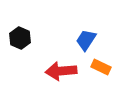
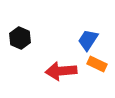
blue trapezoid: moved 2 px right
orange rectangle: moved 4 px left, 3 px up
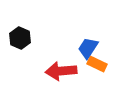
blue trapezoid: moved 8 px down
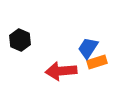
black hexagon: moved 2 px down
orange rectangle: moved 2 px up; rotated 42 degrees counterclockwise
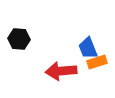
black hexagon: moved 1 px left, 1 px up; rotated 20 degrees counterclockwise
blue trapezoid: rotated 55 degrees counterclockwise
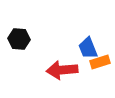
orange rectangle: moved 3 px right
red arrow: moved 1 px right, 1 px up
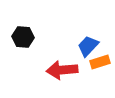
black hexagon: moved 4 px right, 2 px up
blue trapezoid: moved 2 px up; rotated 65 degrees clockwise
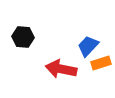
orange rectangle: moved 1 px right, 1 px down
red arrow: moved 1 px left, 1 px up; rotated 16 degrees clockwise
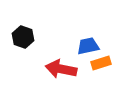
black hexagon: rotated 15 degrees clockwise
blue trapezoid: rotated 35 degrees clockwise
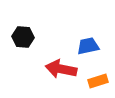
black hexagon: rotated 15 degrees counterclockwise
orange rectangle: moved 3 px left, 18 px down
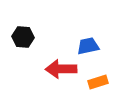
red arrow: rotated 12 degrees counterclockwise
orange rectangle: moved 1 px down
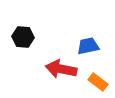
red arrow: rotated 12 degrees clockwise
orange rectangle: rotated 54 degrees clockwise
